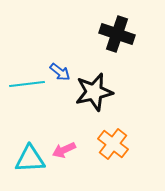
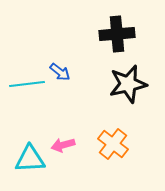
black cross: rotated 24 degrees counterclockwise
black star: moved 34 px right, 8 px up
pink arrow: moved 1 px left, 5 px up; rotated 10 degrees clockwise
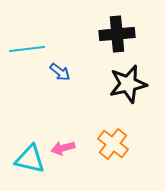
cyan line: moved 35 px up
pink arrow: moved 3 px down
cyan triangle: rotated 16 degrees clockwise
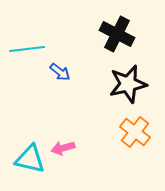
black cross: rotated 32 degrees clockwise
orange cross: moved 22 px right, 12 px up
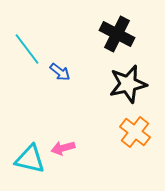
cyan line: rotated 60 degrees clockwise
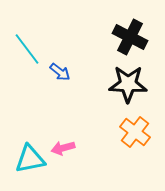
black cross: moved 13 px right, 3 px down
black star: rotated 15 degrees clockwise
cyan triangle: rotated 24 degrees counterclockwise
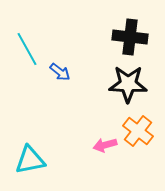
black cross: rotated 20 degrees counterclockwise
cyan line: rotated 8 degrees clockwise
orange cross: moved 3 px right, 1 px up
pink arrow: moved 42 px right, 3 px up
cyan triangle: moved 1 px down
